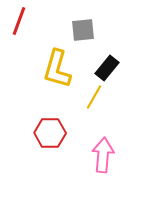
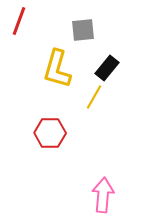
pink arrow: moved 40 px down
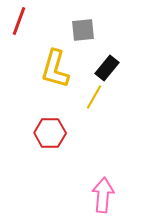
yellow L-shape: moved 2 px left
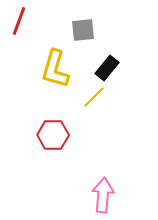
yellow line: rotated 15 degrees clockwise
red hexagon: moved 3 px right, 2 px down
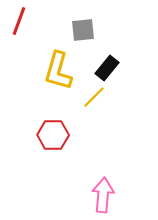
yellow L-shape: moved 3 px right, 2 px down
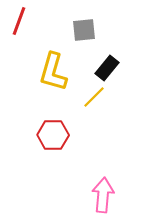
gray square: moved 1 px right
yellow L-shape: moved 5 px left, 1 px down
